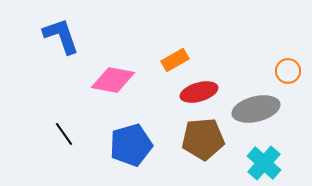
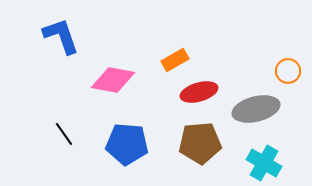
brown pentagon: moved 3 px left, 4 px down
blue pentagon: moved 4 px left, 1 px up; rotated 21 degrees clockwise
cyan cross: rotated 12 degrees counterclockwise
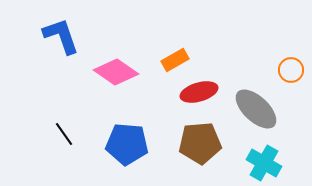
orange circle: moved 3 px right, 1 px up
pink diamond: moved 3 px right, 8 px up; rotated 24 degrees clockwise
gray ellipse: rotated 57 degrees clockwise
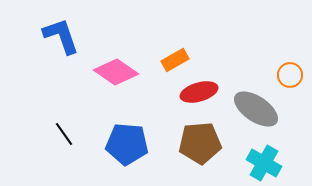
orange circle: moved 1 px left, 5 px down
gray ellipse: rotated 9 degrees counterclockwise
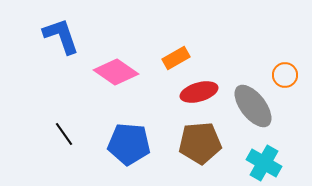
orange rectangle: moved 1 px right, 2 px up
orange circle: moved 5 px left
gray ellipse: moved 3 px left, 3 px up; rotated 18 degrees clockwise
blue pentagon: moved 2 px right
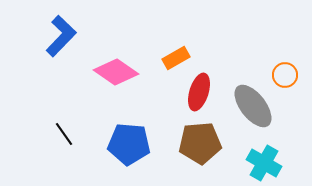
blue L-shape: rotated 63 degrees clockwise
red ellipse: rotated 57 degrees counterclockwise
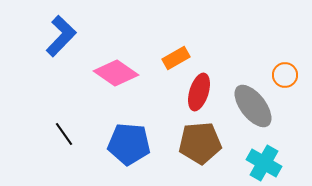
pink diamond: moved 1 px down
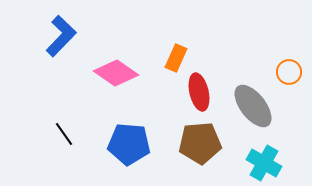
orange rectangle: rotated 36 degrees counterclockwise
orange circle: moved 4 px right, 3 px up
red ellipse: rotated 30 degrees counterclockwise
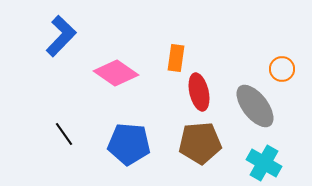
orange rectangle: rotated 16 degrees counterclockwise
orange circle: moved 7 px left, 3 px up
gray ellipse: moved 2 px right
